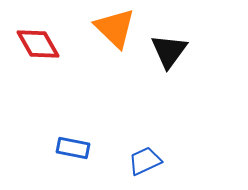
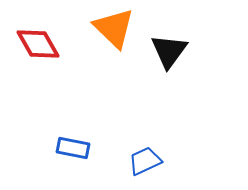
orange triangle: moved 1 px left
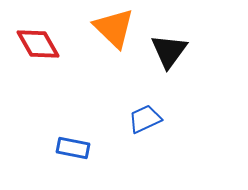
blue trapezoid: moved 42 px up
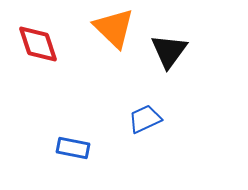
red diamond: rotated 12 degrees clockwise
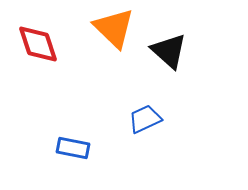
black triangle: rotated 24 degrees counterclockwise
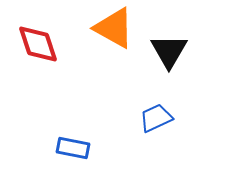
orange triangle: rotated 15 degrees counterclockwise
black triangle: rotated 18 degrees clockwise
blue trapezoid: moved 11 px right, 1 px up
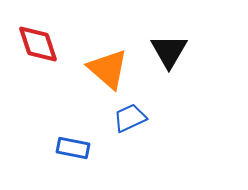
orange triangle: moved 6 px left, 41 px down; rotated 12 degrees clockwise
blue trapezoid: moved 26 px left
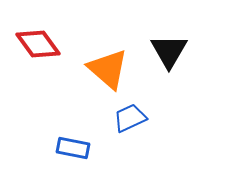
red diamond: rotated 18 degrees counterclockwise
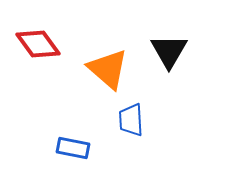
blue trapezoid: moved 1 px right, 2 px down; rotated 68 degrees counterclockwise
